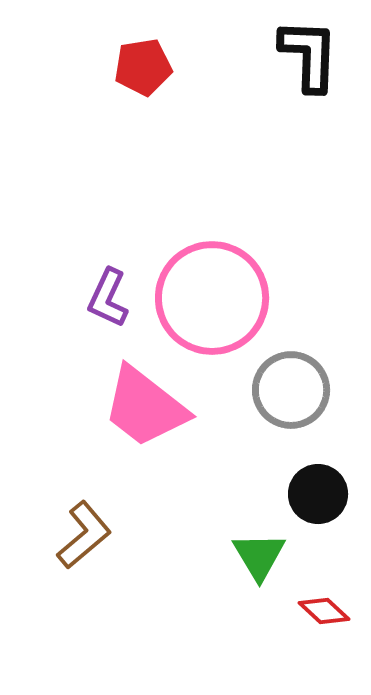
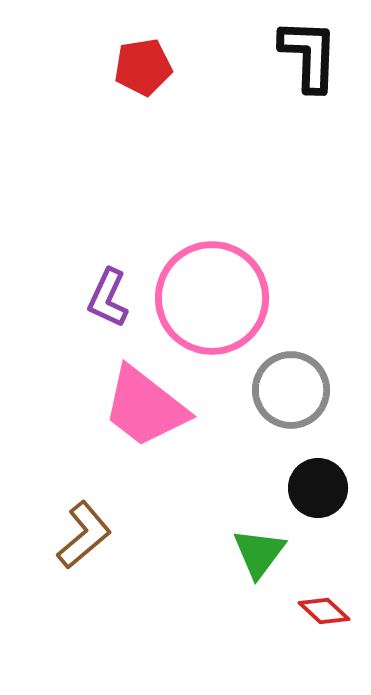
black circle: moved 6 px up
green triangle: moved 3 px up; rotated 8 degrees clockwise
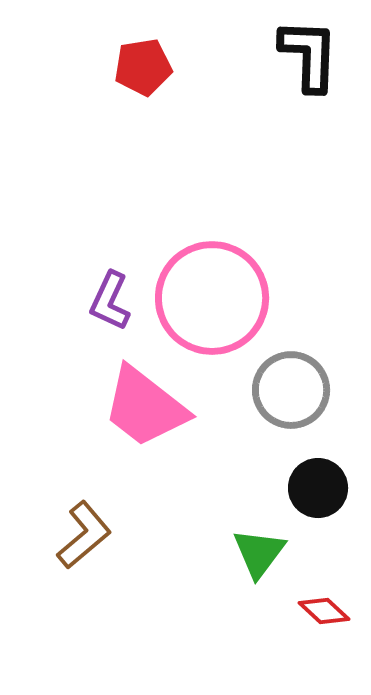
purple L-shape: moved 2 px right, 3 px down
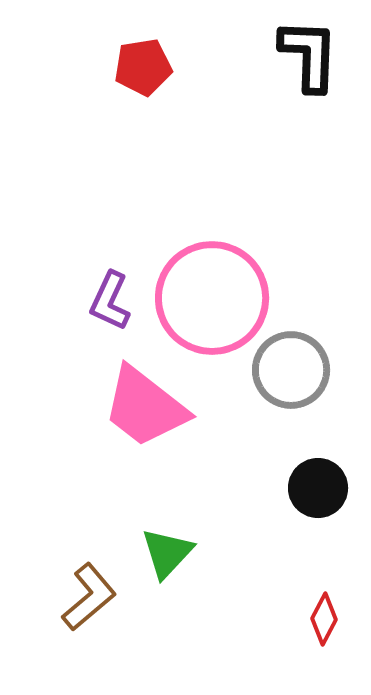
gray circle: moved 20 px up
brown L-shape: moved 5 px right, 62 px down
green triangle: moved 92 px left; rotated 6 degrees clockwise
red diamond: moved 8 px down; rotated 75 degrees clockwise
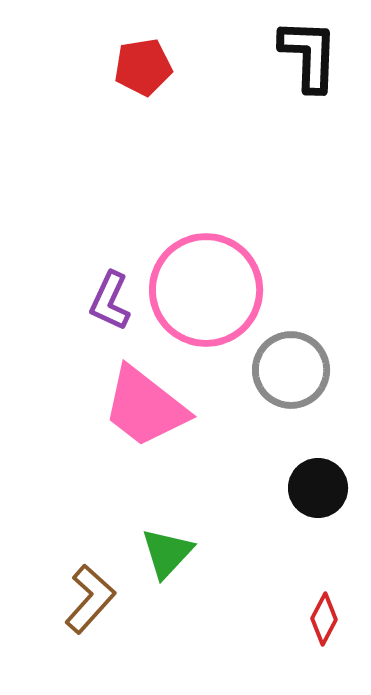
pink circle: moved 6 px left, 8 px up
brown L-shape: moved 1 px right, 2 px down; rotated 8 degrees counterclockwise
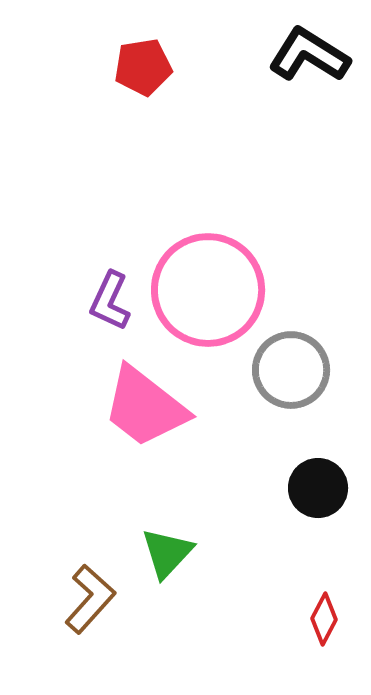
black L-shape: rotated 60 degrees counterclockwise
pink circle: moved 2 px right
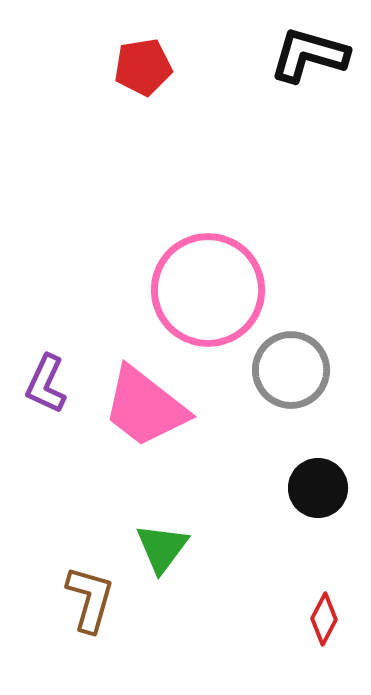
black L-shape: rotated 16 degrees counterclockwise
purple L-shape: moved 64 px left, 83 px down
green triangle: moved 5 px left, 5 px up; rotated 6 degrees counterclockwise
brown L-shape: rotated 26 degrees counterclockwise
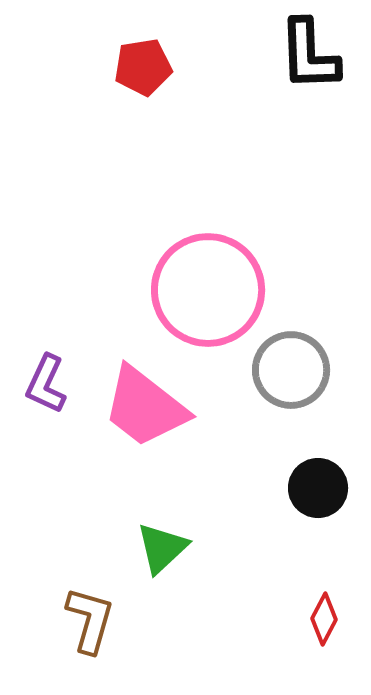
black L-shape: rotated 108 degrees counterclockwise
green triangle: rotated 10 degrees clockwise
brown L-shape: moved 21 px down
